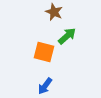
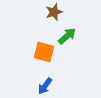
brown star: rotated 30 degrees clockwise
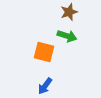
brown star: moved 15 px right
green arrow: rotated 60 degrees clockwise
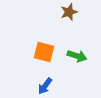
green arrow: moved 10 px right, 20 px down
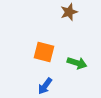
green arrow: moved 7 px down
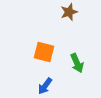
green arrow: rotated 48 degrees clockwise
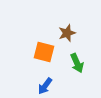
brown star: moved 2 px left, 21 px down
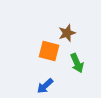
orange square: moved 5 px right, 1 px up
blue arrow: rotated 12 degrees clockwise
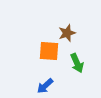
orange square: rotated 10 degrees counterclockwise
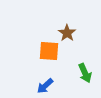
brown star: rotated 18 degrees counterclockwise
green arrow: moved 8 px right, 10 px down
